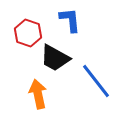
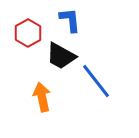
red hexagon: rotated 12 degrees clockwise
black trapezoid: moved 6 px right, 2 px up
orange arrow: moved 4 px right, 3 px down
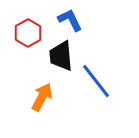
blue L-shape: rotated 20 degrees counterclockwise
black trapezoid: rotated 56 degrees clockwise
orange arrow: rotated 40 degrees clockwise
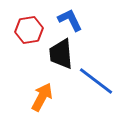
red hexagon: moved 1 px right, 3 px up; rotated 20 degrees clockwise
black trapezoid: moved 2 px up
blue line: rotated 15 degrees counterclockwise
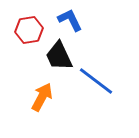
black trapezoid: moved 2 px left, 2 px down; rotated 20 degrees counterclockwise
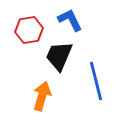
black trapezoid: rotated 48 degrees clockwise
blue line: rotated 39 degrees clockwise
orange arrow: moved 1 px up; rotated 12 degrees counterclockwise
